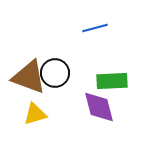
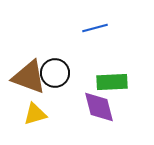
green rectangle: moved 1 px down
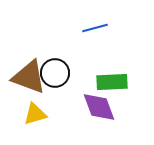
purple diamond: rotated 6 degrees counterclockwise
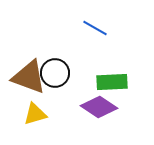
blue line: rotated 45 degrees clockwise
purple diamond: rotated 36 degrees counterclockwise
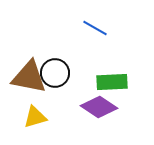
brown triangle: rotated 9 degrees counterclockwise
yellow triangle: moved 3 px down
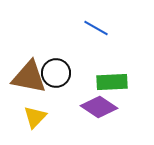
blue line: moved 1 px right
black circle: moved 1 px right
yellow triangle: rotated 30 degrees counterclockwise
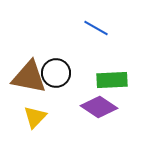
green rectangle: moved 2 px up
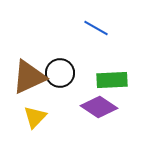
black circle: moved 4 px right
brown triangle: rotated 36 degrees counterclockwise
